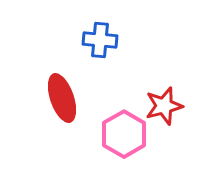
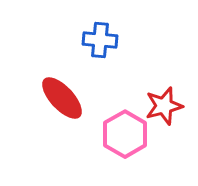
red ellipse: rotated 24 degrees counterclockwise
pink hexagon: moved 1 px right
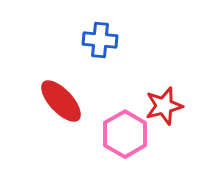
red ellipse: moved 1 px left, 3 px down
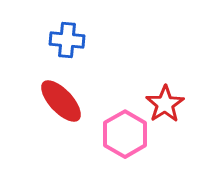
blue cross: moved 33 px left
red star: moved 1 px right, 2 px up; rotated 18 degrees counterclockwise
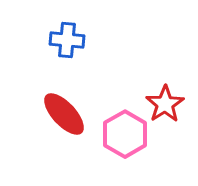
red ellipse: moved 3 px right, 13 px down
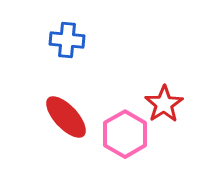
red star: moved 1 px left
red ellipse: moved 2 px right, 3 px down
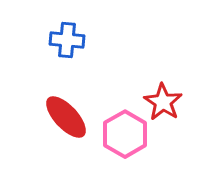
red star: moved 1 px left, 2 px up; rotated 6 degrees counterclockwise
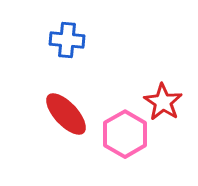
red ellipse: moved 3 px up
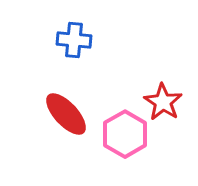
blue cross: moved 7 px right
